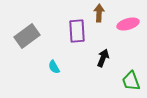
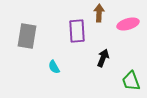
gray rectangle: rotated 45 degrees counterclockwise
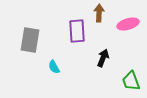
gray rectangle: moved 3 px right, 4 px down
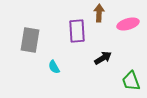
black arrow: rotated 36 degrees clockwise
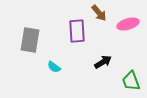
brown arrow: rotated 138 degrees clockwise
black arrow: moved 4 px down
cyan semicircle: rotated 24 degrees counterclockwise
